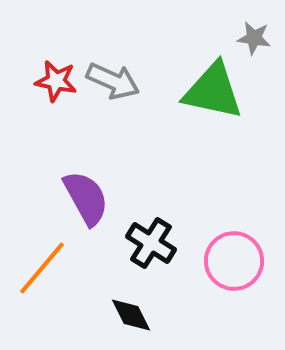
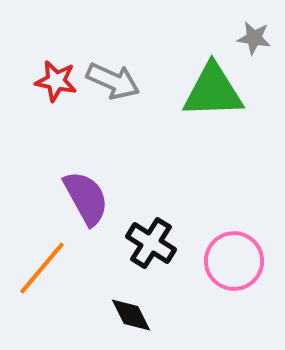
green triangle: rotated 14 degrees counterclockwise
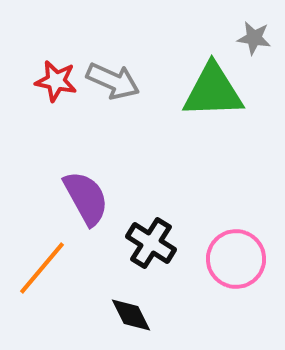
pink circle: moved 2 px right, 2 px up
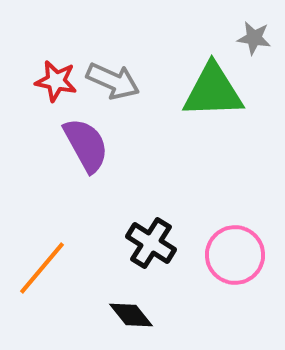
purple semicircle: moved 53 px up
pink circle: moved 1 px left, 4 px up
black diamond: rotated 12 degrees counterclockwise
